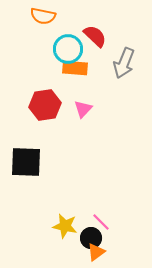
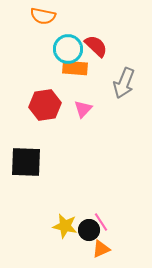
red semicircle: moved 1 px right, 10 px down
gray arrow: moved 20 px down
pink line: rotated 12 degrees clockwise
black circle: moved 2 px left, 8 px up
orange triangle: moved 5 px right, 3 px up; rotated 12 degrees clockwise
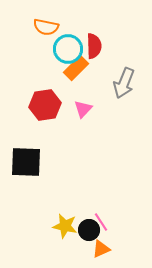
orange semicircle: moved 3 px right, 11 px down
red semicircle: moved 2 px left; rotated 45 degrees clockwise
orange rectangle: moved 1 px right; rotated 50 degrees counterclockwise
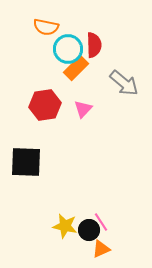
red semicircle: moved 1 px up
gray arrow: rotated 72 degrees counterclockwise
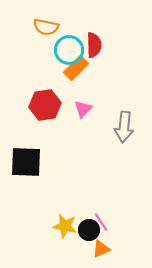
cyan circle: moved 1 px right, 1 px down
gray arrow: moved 44 px down; rotated 56 degrees clockwise
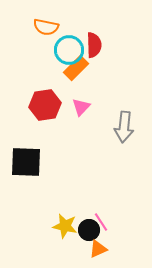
pink triangle: moved 2 px left, 2 px up
orange triangle: moved 3 px left
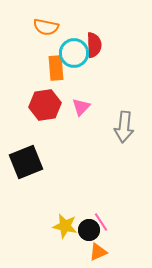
cyan circle: moved 5 px right, 3 px down
orange rectangle: moved 20 px left; rotated 50 degrees counterclockwise
black square: rotated 24 degrees counterclockwise
orange triangle: moved 3 px down
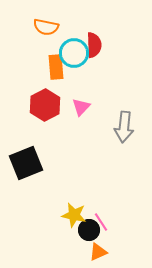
orange rectangle: moved 1 px up
red hexagon: rotated 20 degrees counterclockwise
black square: moved 1 px down
yellow star: moved 9 px right, 11 px up
